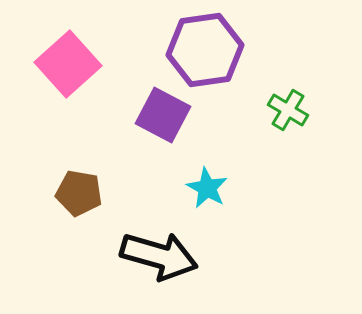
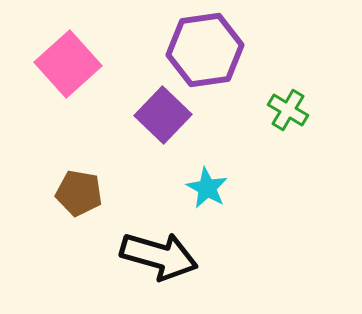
purple square: rotated 16 degrees clockwise
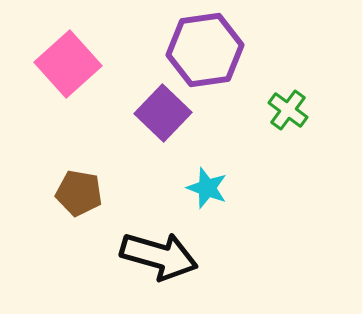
green cross: rotated 6 degrees clockwise
purple square: moved 2 px up
cyan star: rotated 9 degrees counterclockwise
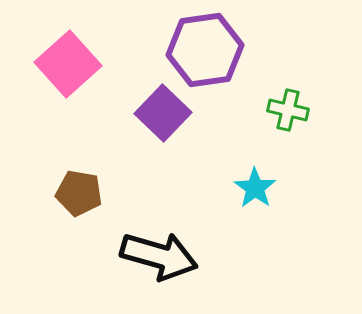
green cross: rotated 24 degrees counterclockwise
cyan star: moved 48 px right; rotated 15 degrees clockwise
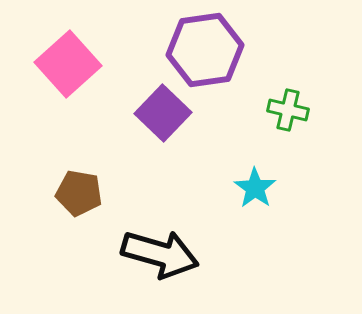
black arrow: moved 1 px right, 2 px up
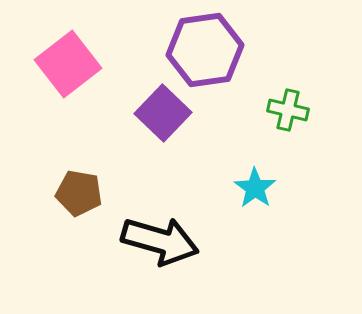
pink square: rotated 4 degrees clockwise
black arrow: moved 13 px up
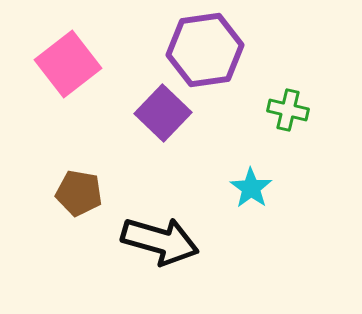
cyan star: moved 4 px left
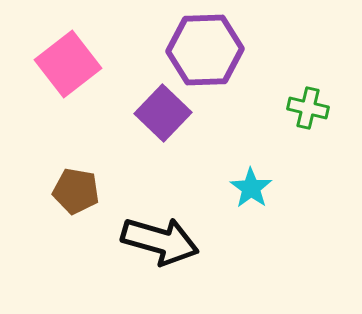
purple hexagon: rotated 6 degrees clockwise
green cross: moved 20 px right, 2 px up
brown pentagon: moved 3 px left, 2 px up
